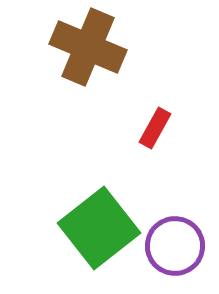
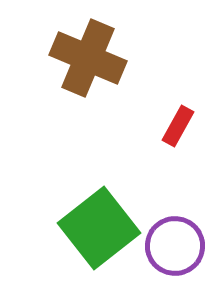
brown cross: moved 11 px down
red rectangle: moved 23 px right, 2 px up
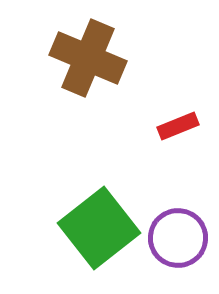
red rectangle: rotated 39 degrees clockwise
purple circle: moved 3 px right, 8 px up
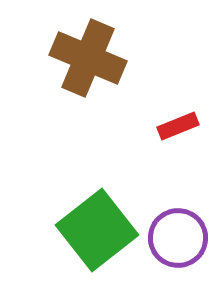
green square: moved 2 px left, 2 px down
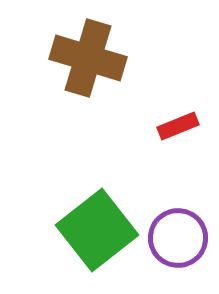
brown cross: rotated 6 degrees counterclockwise
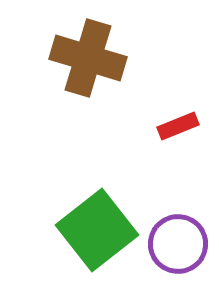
purple circle: moved 6 px down
